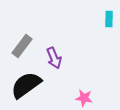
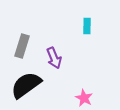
cyan rectangle: moved 22 px left, 7 px down
gray rectangle: rotated 20 degrees counterclockwise
pink star: rotated 18 degrees clockwise
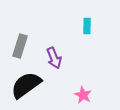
gray rectangle: moved 2 px left
pink star: moved 1 px left, 3 px up
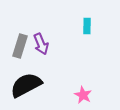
purple arrow: moved 13 px left, 14 px up
black semicircle: rotated 8 degrees clockwise
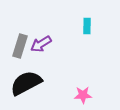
purple arrow: rotated 80 degrees clockwise
black semicircle: moved 2 px up
pink star: rotated 30 degrees counterclockwise
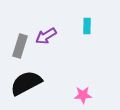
purple arrow: moved 5 px right, 8 px up
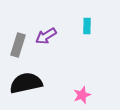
gray rectangle: moved 2 px left, 1 px up
black semicircle: rotated 16 degrees clockwise
pink star: moved 1 px left; rotated 18 degrees counterclockwise
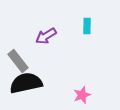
gray rectangle: moved 16 px down; rotated 55 degrees counterclockwise
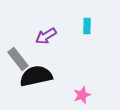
gray rectangle: moved 2 px up
black semicircle: moved 10 px right, 7 px up
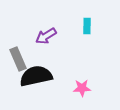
gray rectangle: rotated 15 degrees clockwise
pink star: moved 7 px up; rotated 18 degrees clockwise
